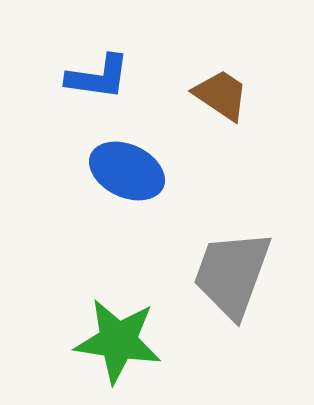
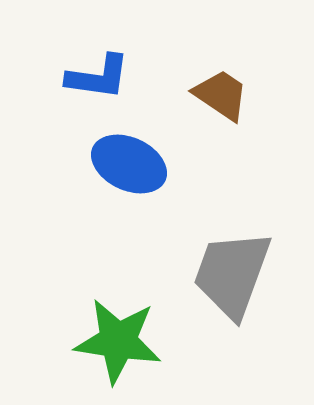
blue ellipse: moved 2 px right, 7 px up
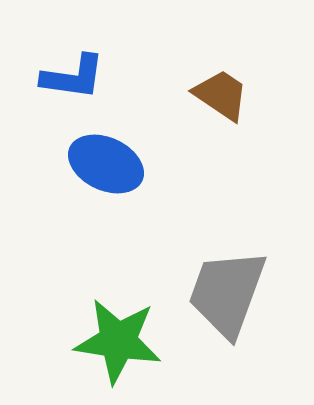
blue L-shape: moved 25 px left
blue ellipse: moved 23 px left
gray trapezoid: moved 5 px left, 19 px down
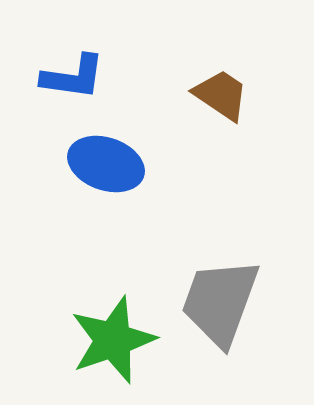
blue ellipse: rotated 6 degrees counterclockwise
gray trapezoid: moved 7 px left, 9 px down
green star: moved 5 px left, 1 px up; rotated 28 degrees counterclockwise
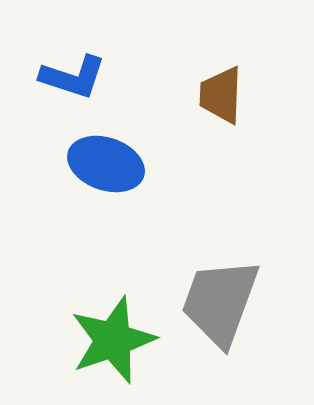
blue L-shape: rotated 10 degrees clockwise
brown trapezoid: rotated 122 degrees counterclockwise
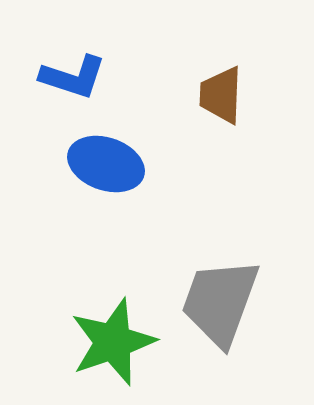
green star: moved 2 px down
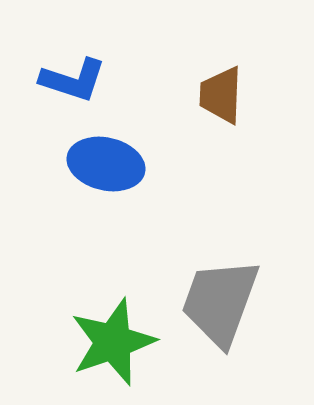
blue L-shape: moved 3 px down
blue ellipse: rotated 6 degrees counterclockwise
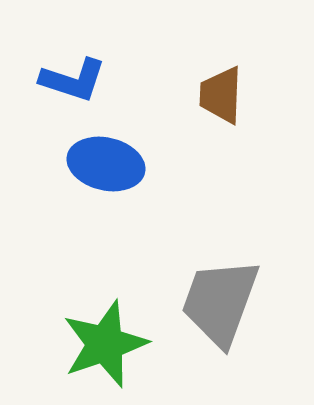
green star: moved 8 px left, 2 px down
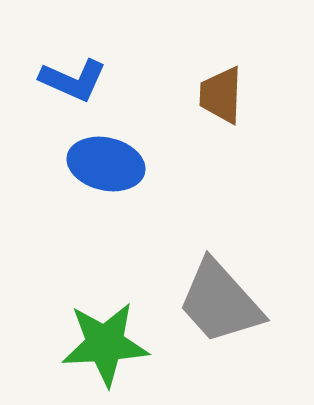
blue L-shape: rotated 6 degrees clockwise
gray trapezoid: rotated 62 degrees counterclockwise
green star: rotated 16 degrees clockwise
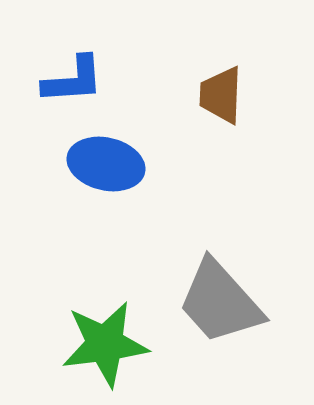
blue L-shape: rotated 28 degrees counterclockwise
green star: rotated 4 degrees counterclockwise
